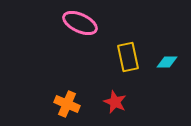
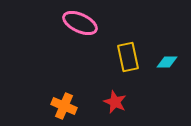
orange cross: moved 3 px left, 2 px down
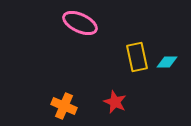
yellow rectangle: moved 9 px right
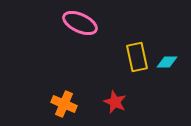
orange cross: moved 2 px up
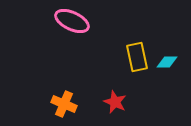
pink ellipse: moved 8 px left, 2 px up
